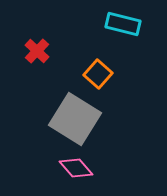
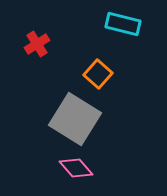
red cross: moved 7 px up; rotated 15 degrees clockwise
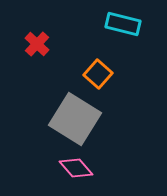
red cross: rotated 15 degrees counterclockwise
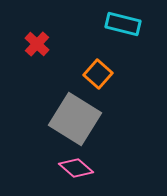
pink diamond: rotated 8 degrees counterclockwise
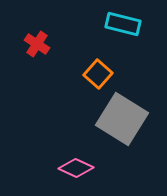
red cross: rotated 10 degrees counterclockwise
gray square: moved 47 px right
pink diamond: rotated 16 degrees counterclockwise
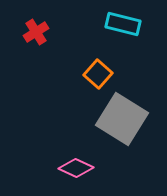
red cross: moved 1 px left, 12 px up; rotated 25 degrees clockwise
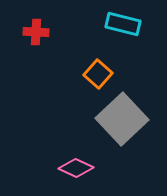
red cross: rotated 35 degrees clockwise
gray square: rotated 15 degrees clockwise
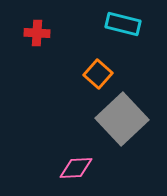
red cross: moved 1 px right, 1 px down
pink diamond: rotated 28 degrees counterclockwise
